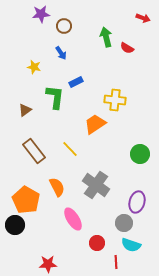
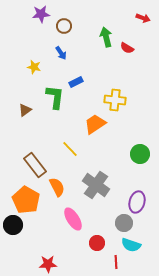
brown rectangle: moved 1 px right, 14 px down
black circle: moved 2 px left
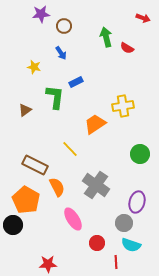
yellow cross: moved 8 px right, 6 px down; rotated 15 degrees counterclockwise
brown rectangle: rotated 25 degrees counterclockwise
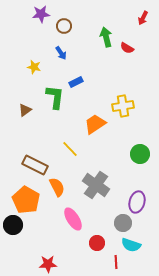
red arrow: rotated 96 degrees clockwise
gray circle: moved 1 px left
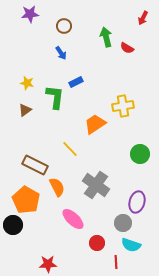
purple star: moved 11 px left
yellow star: moved 7 px left, 16 px down
pink ellipse: rotated 15 degrees counterclockwise
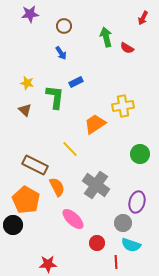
brown triangle: rotated 40 degrees counterclockwise
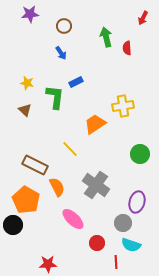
red semicircle: rotated 56 degrees clockwise
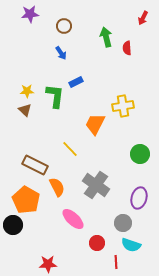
yellow star: moved 8 px down; rotated 16 degrees counterclockwise
green L-shape: moved 1 px up
orange trapezoid: rotated 30 degrees counterclockwise
purple ellipse: moved 2 px right, 4 px up
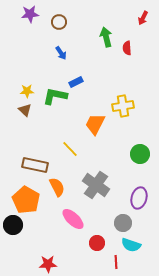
brown circle: moved 5 px left, 4 px up
green L-shape: rotated 85 degrees counterclockwise
brown rectangle: rotated 15 degrees counterclockwise
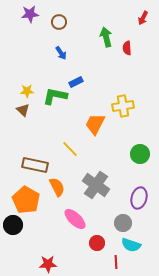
brown triangle: moved 2 px left
pink ellipse: moved 2 px right
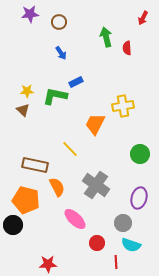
orange pentagon: rotated 16 degrees counterclockwise
